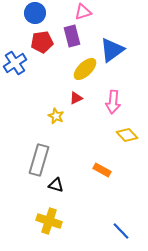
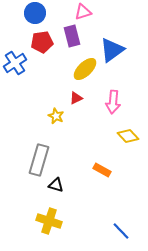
yellow diamond: moved 1 px right, 1 px down
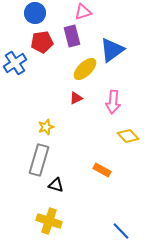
yellow star: moved 10 px left, 11 px down; rotated 28 degrees clockwise
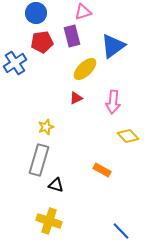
blue circle: moved 1 px right
blue triangle: moved 1 px right, 4 px up
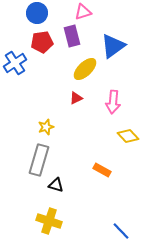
blue circle: moved 1 px right
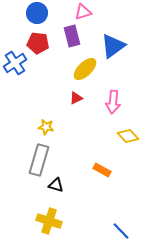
red pentagon: moved 4 px left, 1 px down; rotated 15 degrees clockwise
yellow star: rotated 28 degrees clockwise
